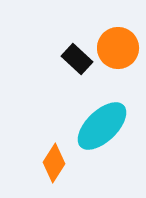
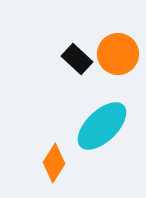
orange circle: moved 6 px down
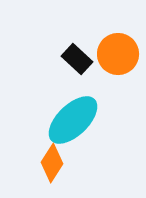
cyan ellipse: moved 29 px left, 6 px up
orange diamond: moved 2 px left
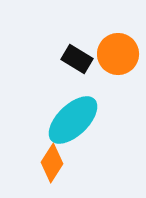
black rectangle: rotated 12 degrees counterclockwise
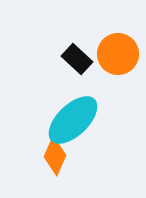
black rectangle: rotated 12 degrees clockwise
orange diamond: moved 3 px right, 7 px up; rotated 9 degrees counterclockwise
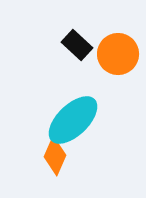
black rectangle: moved 14 px up
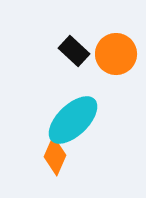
black rectangle: moved 3 px left, 6 px down
orange circle: moved 2 px left
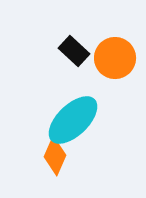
orange circle: moved 1 px left, 4 px down
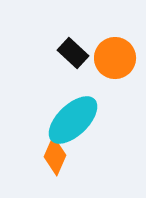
black rectangle: moved 1 px left, 2 px down
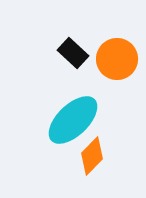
orange circle: moved 2 px right, 1 px down
orange diamond: moved 37 px right; rotated 21 degrees clockwise
